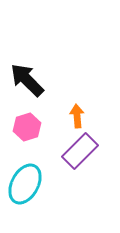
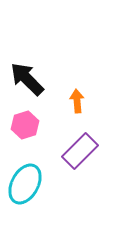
black arrow: moved 1 px up
orange arrow: moved 15 px up
pink hexagon: moved 2 px left, 2 px up
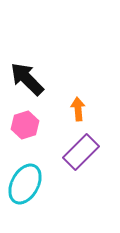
orange arrow: moved 1 px right, 8 px down
purple rectangle: moved 1 px right, 1 px down
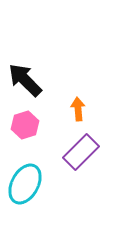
black arrow: moved 2 px left, 1 px down
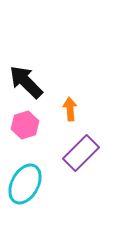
black arrow: moved 1 px right, 2 px down
orange arrow: moved 8 px left
purple rectangle: moved 1 px down
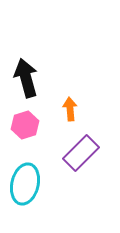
black arrow: moved 4 px up; rotated 30 degrees clockwise
cyan ellipse: rotated 15 degrees counterclockwise
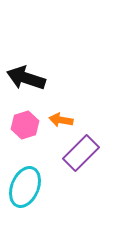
black arrow: rotated 57 degrees counterclockwise
orange arrow: moved 9 px left, 11 px down; rotated 75 degrees counterclockwise
cyan ellipse: moved 3 px down; rotated 9 degrees clockwise
